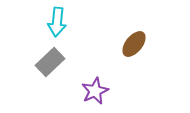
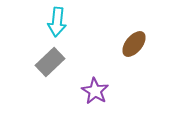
purple star: rotated 16 degrees counterclockwise
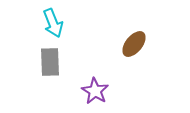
cyan arrow: moved 4 px left, 1 px down; rotated 28 degrees counterclockwise
gray rectangle: rotated 48 degrees counterclockwise
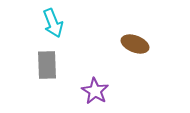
brown ellipse: moved 1 px right; rotated 72 degrees clockwise
gray rectangle: moved 3 px left, 3 px down
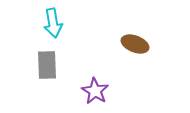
cyan arrow: rotated 12 degrees clockwise
